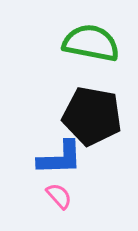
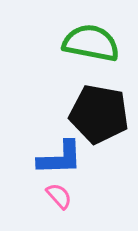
black pentagon: moved 7 px right, 2 px up
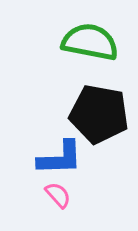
green semicircle: moved 1 px left, 1 px up
pink semicircle: moved 1 px left, 1 px up
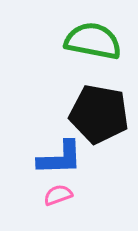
green semicircle: moved 3 px right, 1 px up
pink semicircle: rotated 68 degrees counterclockwise
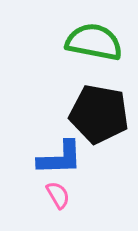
green semicircle: moved 1 px right, 1 px down
pink semicircle: rotated 80 degrees clockwise
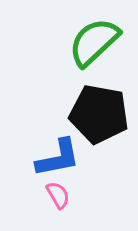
green semicircle: rotated 54 degrees counterclockwise
blue L-shape: moved 2 px left; rotated 9 degrees counterclockwise
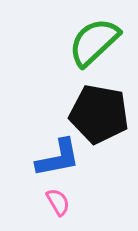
pink semicircle: moved 7 px down
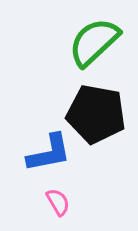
black pentagon: moved 3 px left
blue L-shape: moved 9 px left, 5 px up
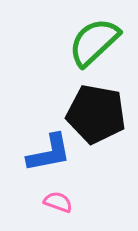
pink semicircle: rotated 40 degrees counterclockwise
